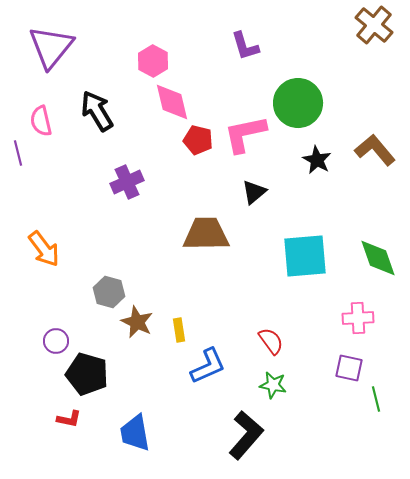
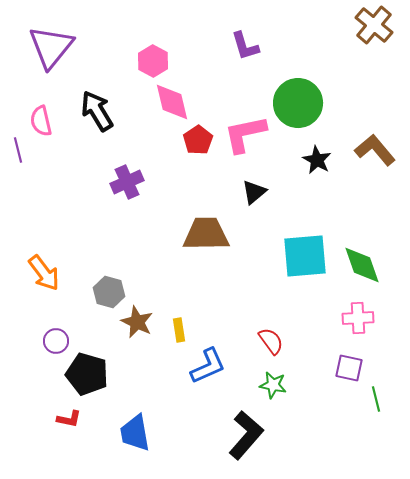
red pentagon: rotated 24 degrees clockwise
purple line: moved 3 px up
orange arrow: moved 24 px down
green diamond: moved 16 px left, 7 px down
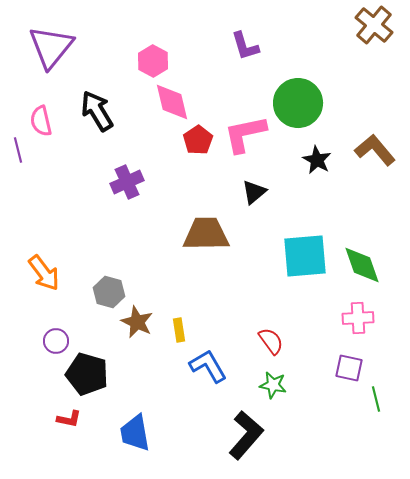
blue L-shape: rotated 96 degrees counterclockwise
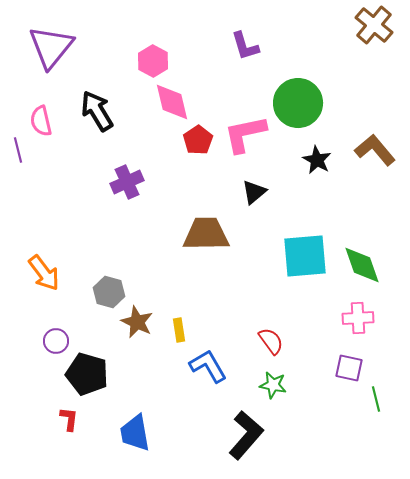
red L-shape: rotated 95 degrees counterclockwise
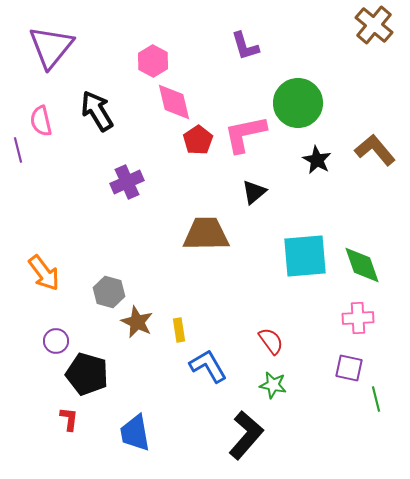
pink diamond: moved 2 px right
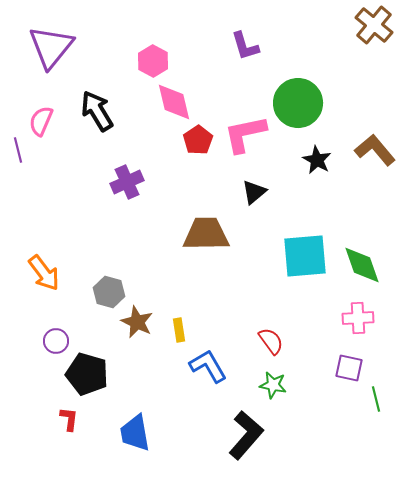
pink semicircle: rotated 36 degrees clockwise
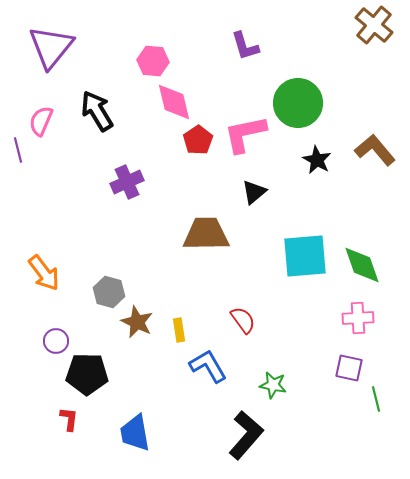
pink hexagon: rotated 24 degrees counterclockwise
red semicircle: moved 28 px left, 21 px up
black pentagon: rotated 15 degrees counterclockwise
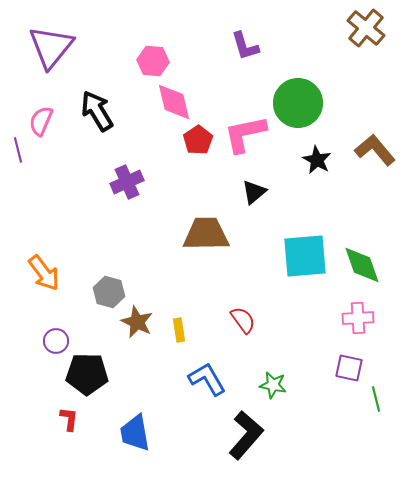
brown cross: moved 8 px left, 3 px down
blue L-shape: moved 1 px left, 13 px down
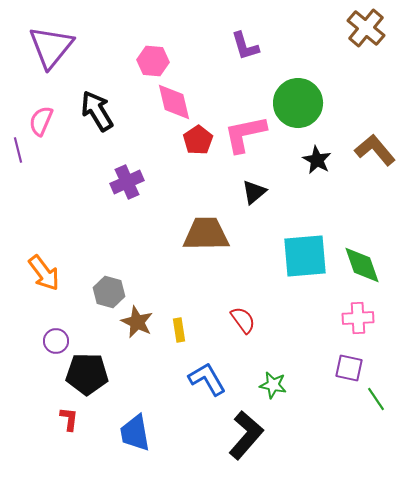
green line: rotated 20 degrees counterclockwise
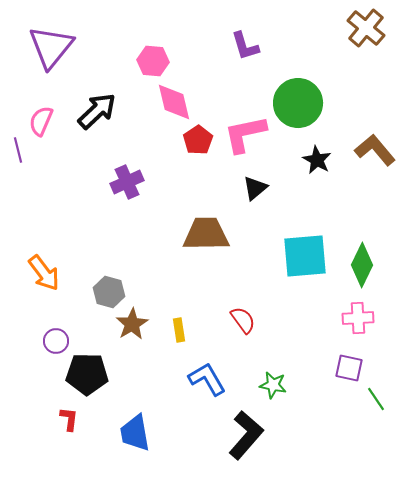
black arrow: rotated 78 degrees clockwise
black triangle: moved 1 px right, 4 px up
green diamond: rotated 45 degrees clockwise
brown star: moved 5 px left, 2 px down; rotated 16 degrees clockwise
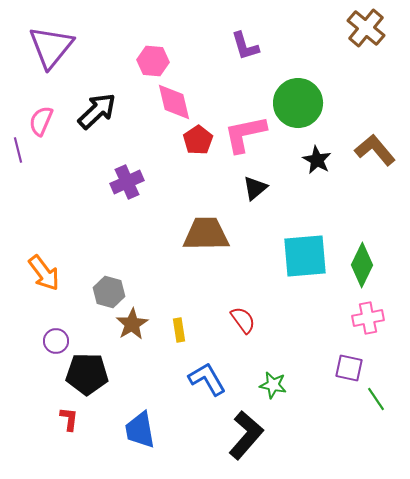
pink cross: moved 10 px right; rotated 8 degrees counterclockwise
blue trapezoid: moved 5 px right, 3 px up
